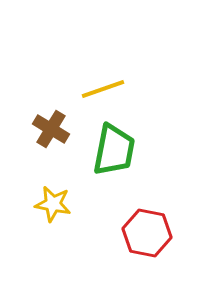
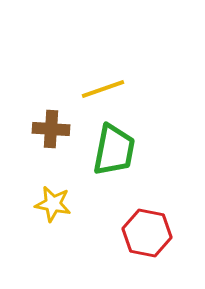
brown cross: rotated 27 degrees counterclockwise
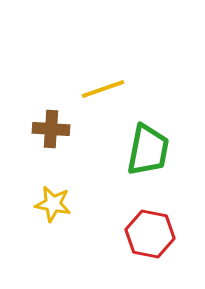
green trapezoid: moved 34 px right
red hexagon: moved 3 px right, 1 px down
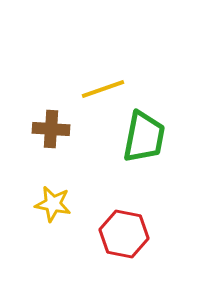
green trapezoid: moved 4 px left, 13 px up
red hexagon: moved 26 px left
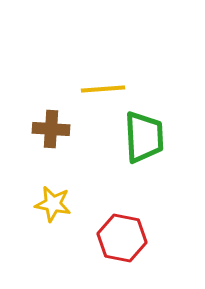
yellow line: rotated 15 degrees clockwise
green trapezoid: rotated 14 degrees counterclockwise
red hexagon: moved 2 px left, 4 px down
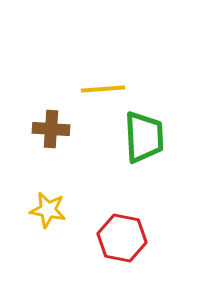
yellow star: moved 5 px left, 6 px down
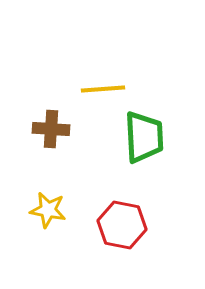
red hexagon: moved 13 px up
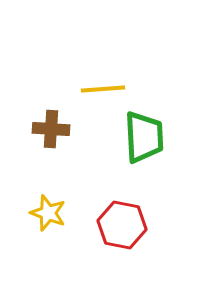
yellow star: moved 3 px down; rotated 9 degrees clockwise
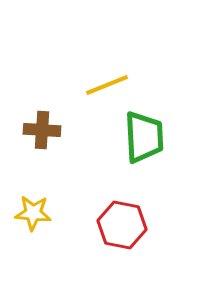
yellow line: moved 4 px right, 4 px up; rotated 18 degrees counterclockwise
brown cross: moved 9 px left, 1 px down
yellow star: moved 15 px left; rotated 15 degrees counterclockwise
